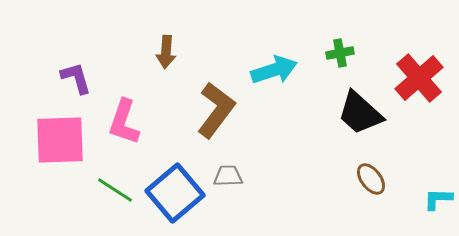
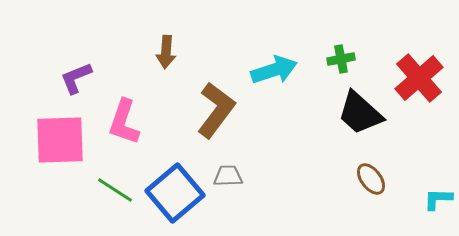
green cross: moved 1 px right, 6 px down
purple L-shape: rotated 96 degrees counterclockwise
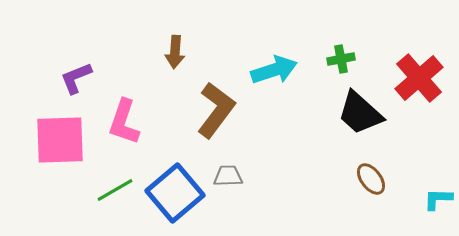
brown arrow: moved 9 px right
green line: rotated 63 degrees counterclockwise
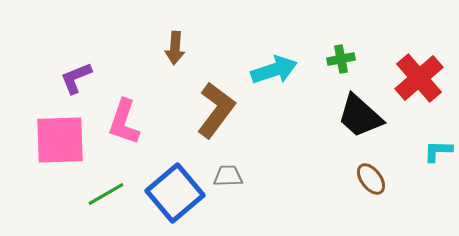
brown arrow: moved 4 px up
black trapezoid: moved 3 px down
green line: moved 9 px left, 4 px down
cyan L-shape: moved 48 px up
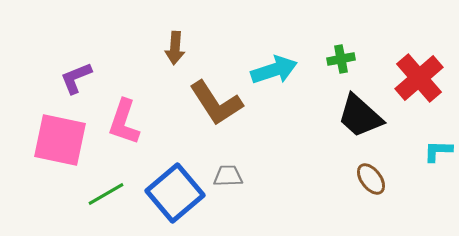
brown L-shape: moved 7 px up; rotated 110 degrees clockwise
pink square: rotated 14 degrees clockwise
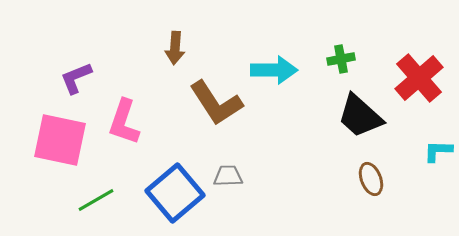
cyan arrow: rotated 18 degrees clockwise
brown ellipse: rotated 16 degrees clockwise
green line: moved 10 px left, 6 px down
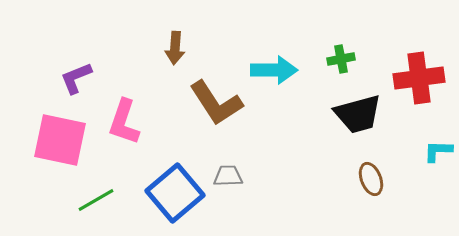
red cross: rotated 33 degrees clockwise
black trapezoid: moved 2 px left, 2 px up; rotated 57 degrees counterclockwise
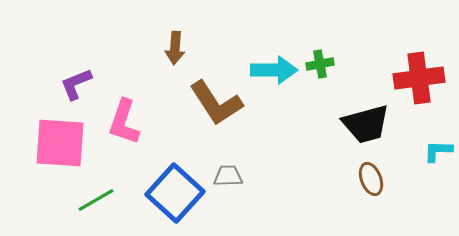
green cross: moved 21 px left, 5 px down
purple L-shape: moved 6 px down
black trapezoid: moved 8 px right, 10 px down
pink square: moved 3 px down; rotated 8 degrees counterclockwise
blue square: rotated 8 degrees counterclockwise
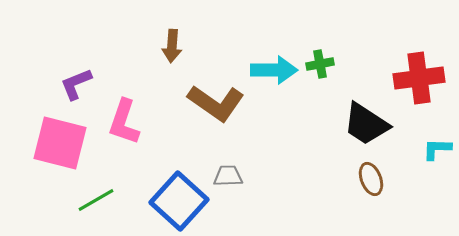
brown arrow: moved 3 px left, 2 px up
brown L-shape: rotated 22 degrees counterclockwise
black trapezoid: rotated 48 degrees clockwise
pink square: rotated 10 degrees clockwise
cyan L-shape: moved 1 px left, 2 px up
blue square: moved 4 px right, 8 px down
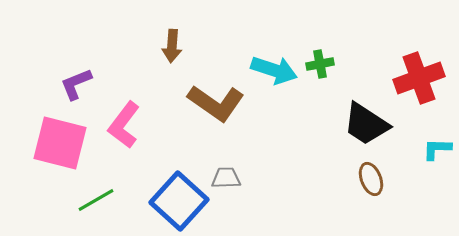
cyan arrow: rotated 18 degrees clockwise
red cross: rotated 12 degrees counterclockwise
pink L-shape: moved 3 px down; rotated 18 degrees clockwise
gray trapezoid: moved 2 px left, 2 px down
